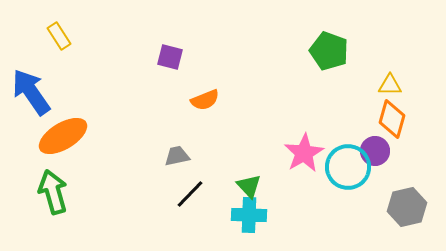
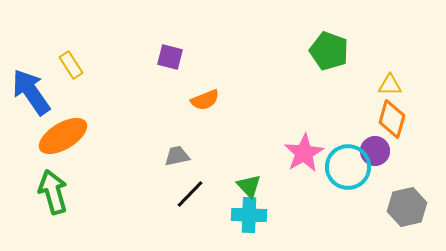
yellow rectangle: moved 12 px right, 29 px down
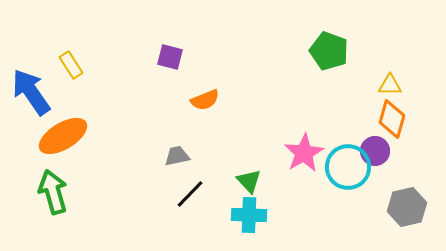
green triangle: moved 5 px up
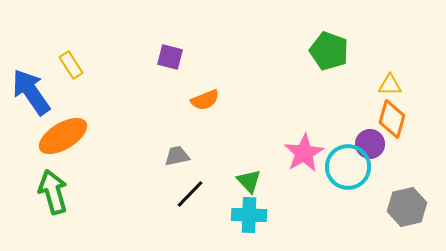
purple circle: moved 5 px left, 7 px up
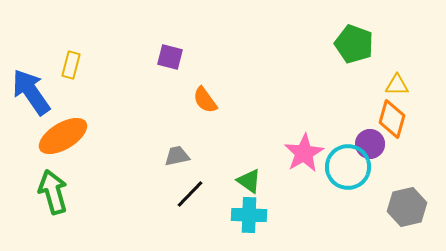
green pentagon: moved 25 px right, 7 px up
yellow rectangle: rotated 48 degrees clockwise
yellow triangle: moved 7 px right
orange semicircle: rotated 76 degrees clockwise
green triangle: rotated 12 degrees counterclockwise
